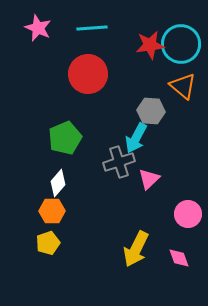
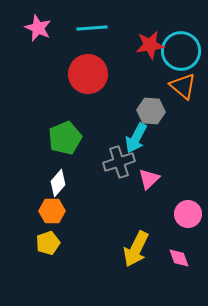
cyan circle: moved 7 px down
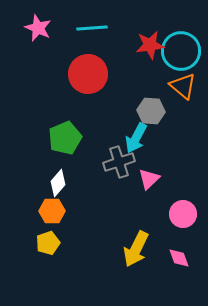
pink circle: moved 5 px left
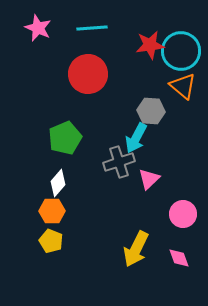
yellow pentagon: moved 3 px right, 2 px up; rotated 30 degrees counterclockwise
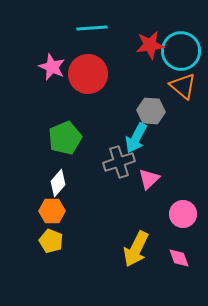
pink star: moved 14 px right, 39 px down
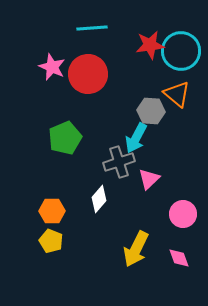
orange triangle: moved 6 px left, 8 px down
white diamond: moved 41 px right, 16 px down
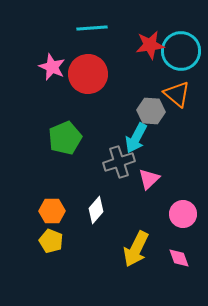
white diamond: moved 3 px left, 11 px down
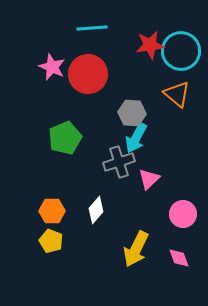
gray hexagon: moved 19 px left, 2 px down
